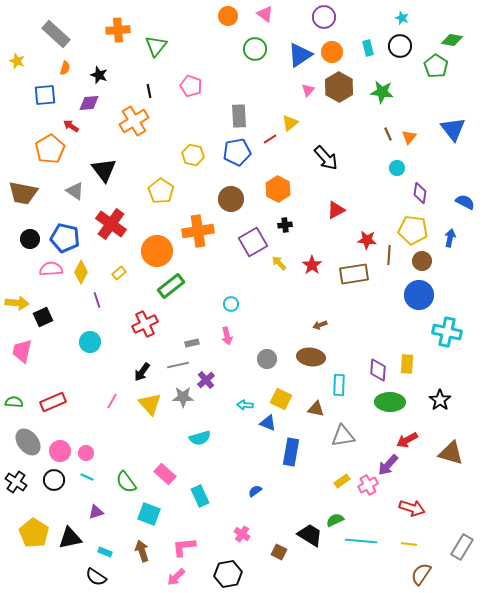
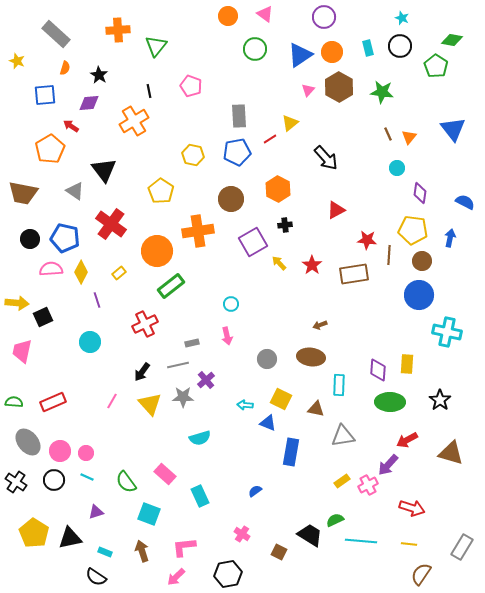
black star at (99, 75): rotated 12 degrees clockwise
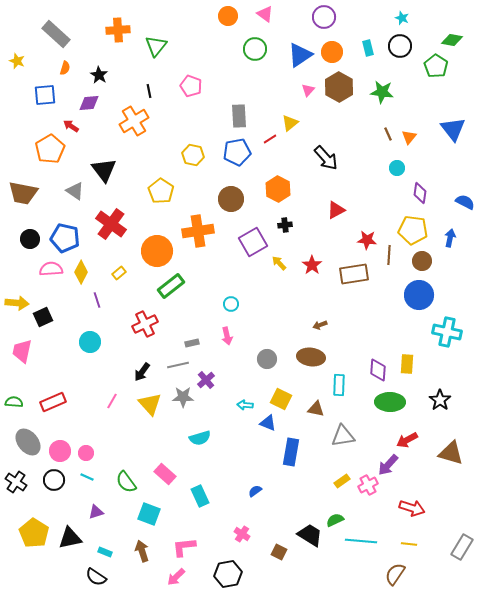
brown semicircle at (421, 574): moved 26 px left
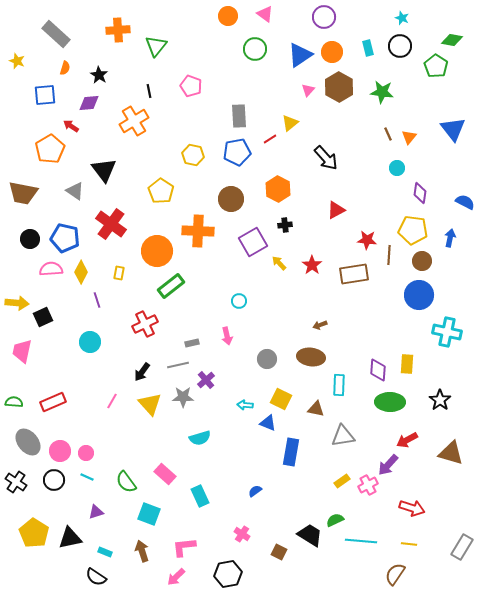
orange cross at (198, 231): rotated 12 degrees clockwise
yellow rectangle at (119, 273): rotated 40 degrees counterclockwise
cyan circle at (231, 304): moved 8 px right, 3 px up
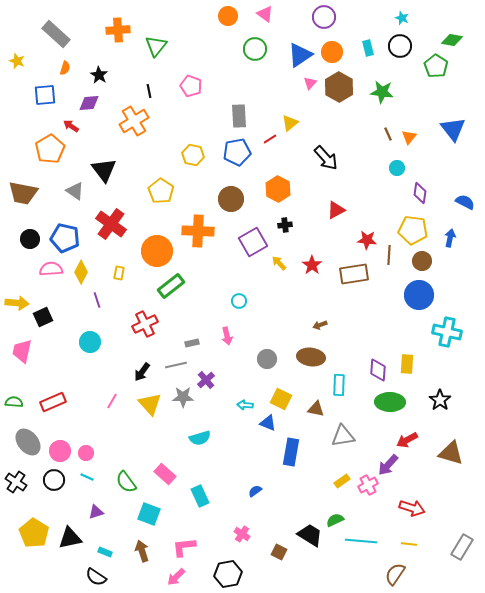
pink triangle at (308, 90): moved 2 px right, 7 px up
gray line at (178, 365): moved 2 px left
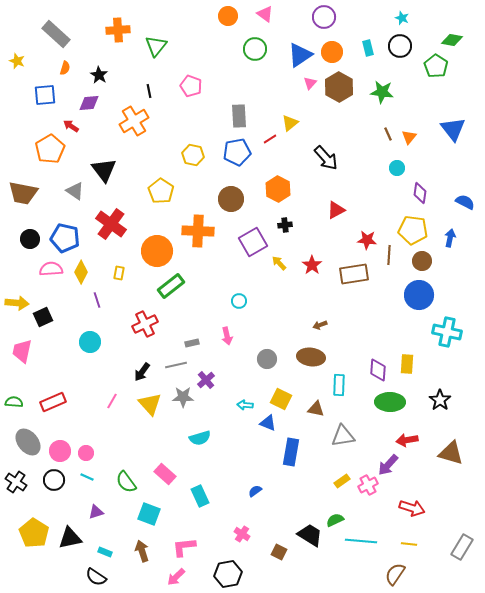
red arrow at (407, 440): rotated 20 degrees clockwise
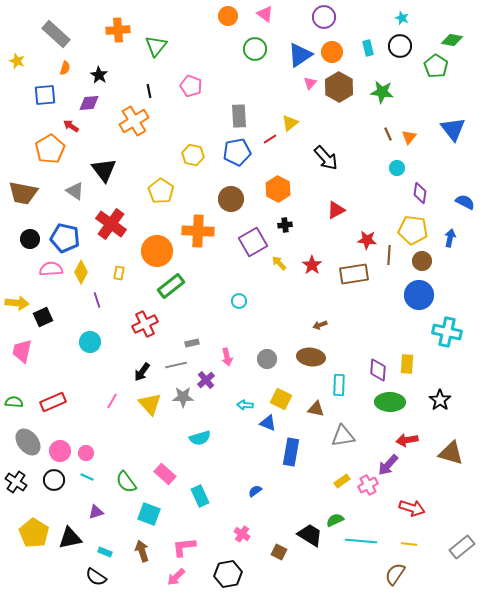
pink arrow at (227, 336): moved 21 px down
gray rectangle at (462, 547): rotated 20 degrees clockwise
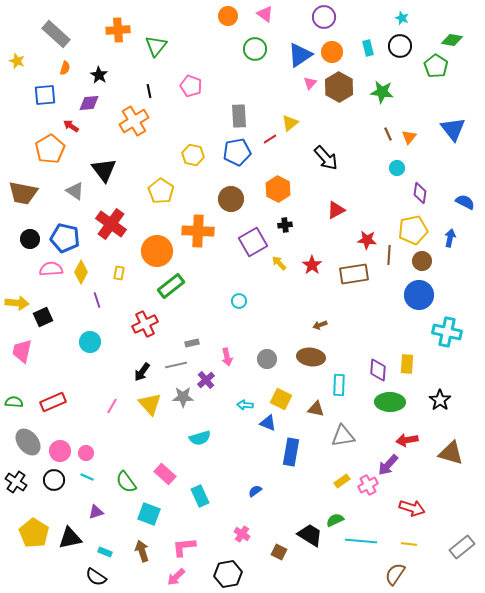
yellow pentagon at (413, 230): rotated 20 degrees counterclockwise
pink line at (112, 401): moved 5 px down
